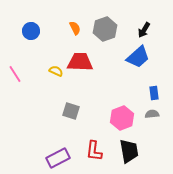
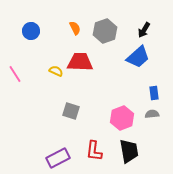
gray hexagon: moved 2 px down
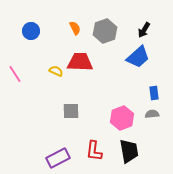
gray square: rotated 18 degrees counterclockwise
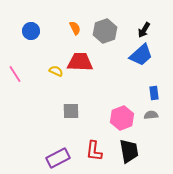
blue trapezoid: moved 3 px right, 2 px up
gray semicircle: moved 1 px left, 1 px down
